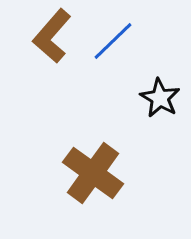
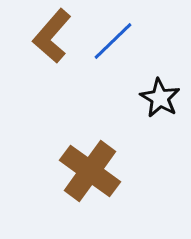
brown cross: moved 3 px left, 2 px up
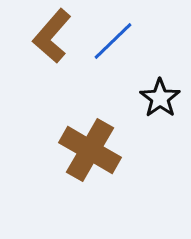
black star: rotated 6 degrees clockwise
brown cross: moved 21 px up; rotated 6 degrees counterclockwise
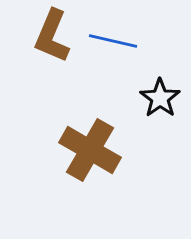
brown L-shape: rotated 18 degrees counterclockwise
blue line: rotated 57 degrees clockwise
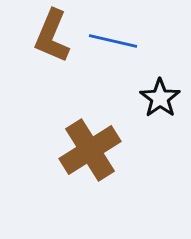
brown cross: rotated 28 degrees clockwise
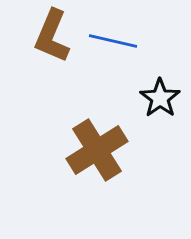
brown cross: moved 7 px right
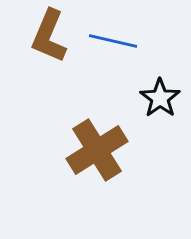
brown L-shape: moved 3 px left
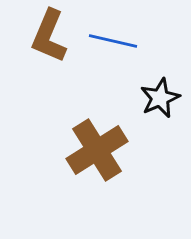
black star: rotated 12 degrees clockwise
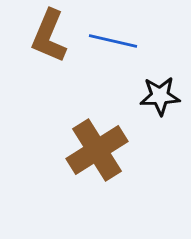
black star: moved 2 px up; rotated 21 degrees clockwise
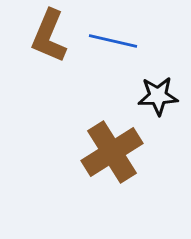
black star: moved 2 px left
brown cross: moved 15 px right, 2 px down
